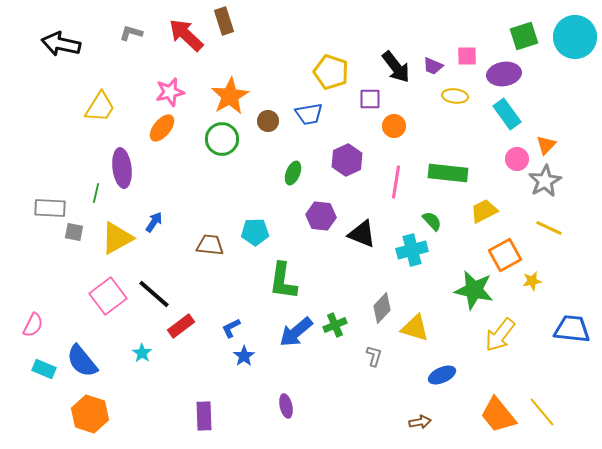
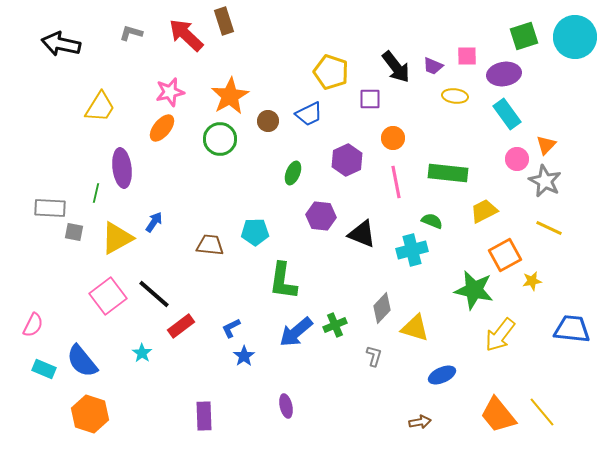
blue trapezoid at (309, 114): rotated 16 degrees counterclockwise
orange circle at (394, 126): moved 1 px left, 12 px down
green circle at (222, 139): moved 2 px left
gray star at (545, 181): rotated 16 degrees counterclockwise
pink line at (396, 182): rotated 20 degrees counterclockwise
green semicircle at (432, 221): rotated 25 degrees counterclockwise
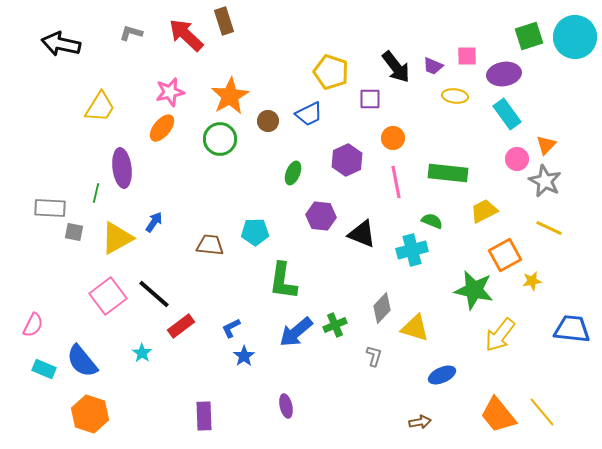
green square at (524, 36): moved 5 px right
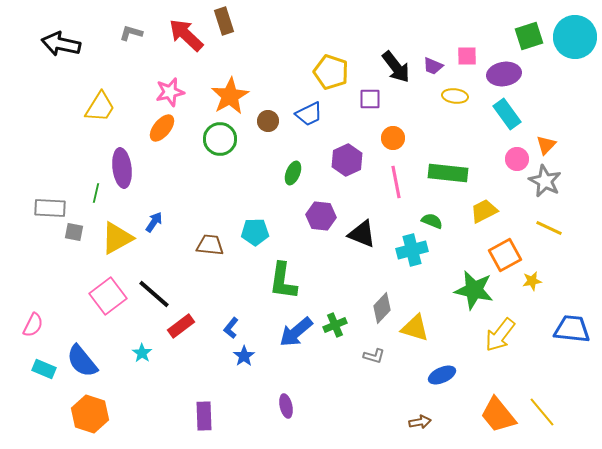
blue L-shape at (231, 328): rotated 25 degrees counterclockwise
gray L-shape at (374, 356): rotated 90 degrees clockwise
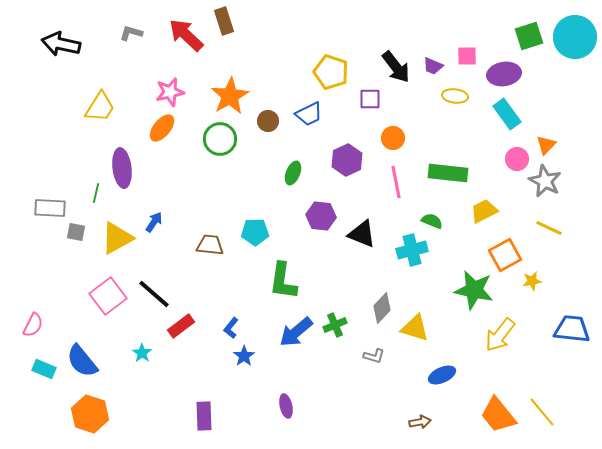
gray square at (74, 232): moved 2 px right
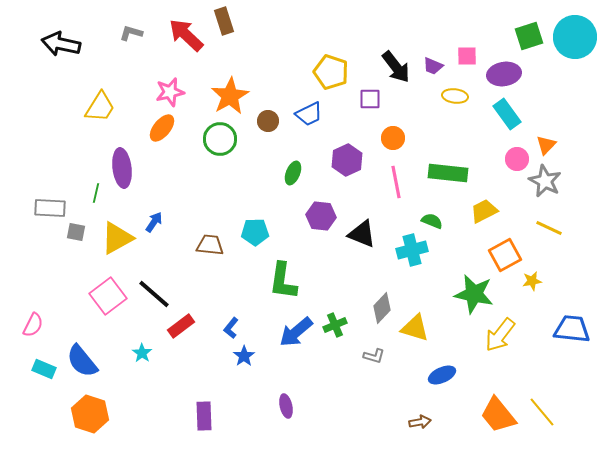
green star at (474, 290): moved 4 px down
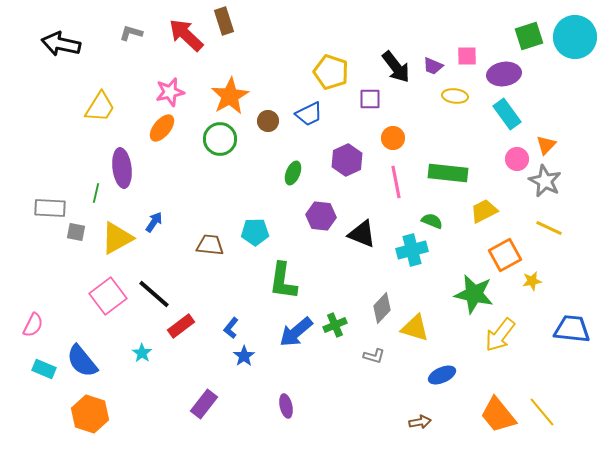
purple rectangle at (204, 416): moved 12 px up; rotated 40 degrees clockwise
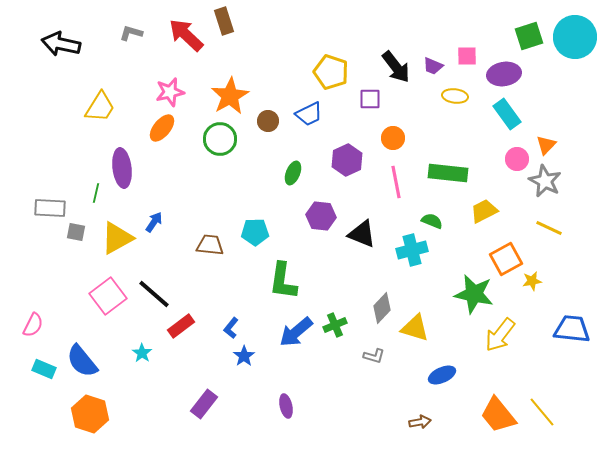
orange square at (505, 255): moved 1 px right, 4 px down
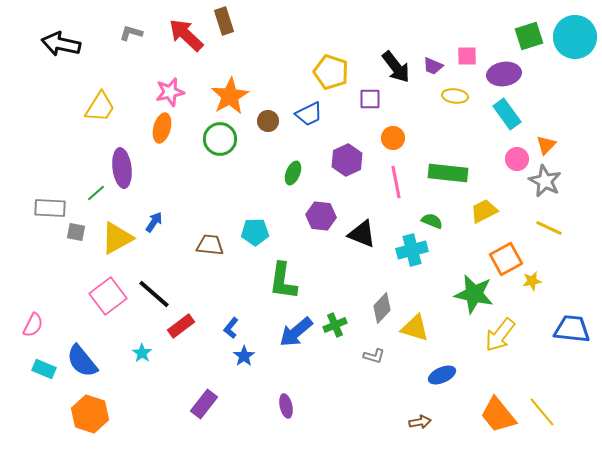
orange ellipse at (162, 128): rotated 24 degrees counterclockwise
green line at (96, 193): rotated 36 degrees clockwise
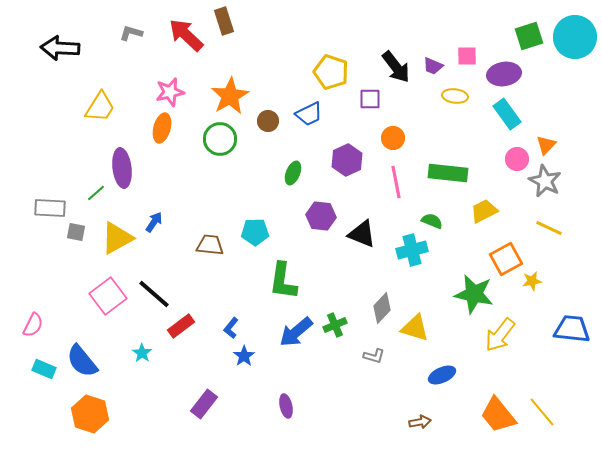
black arrow at (61, 44): moved 1 px left, 4 px down; rotated 9 degrees counterclockwise
